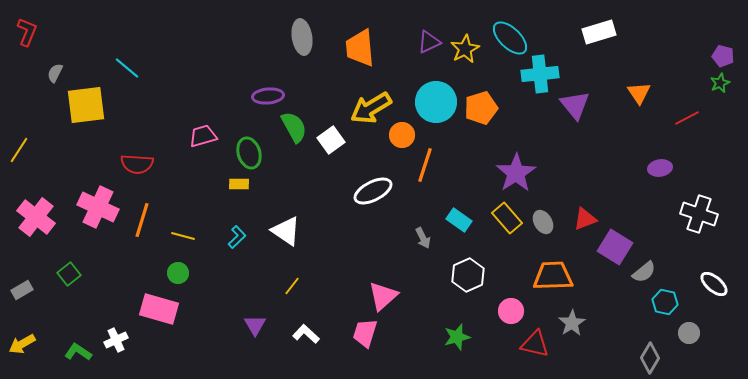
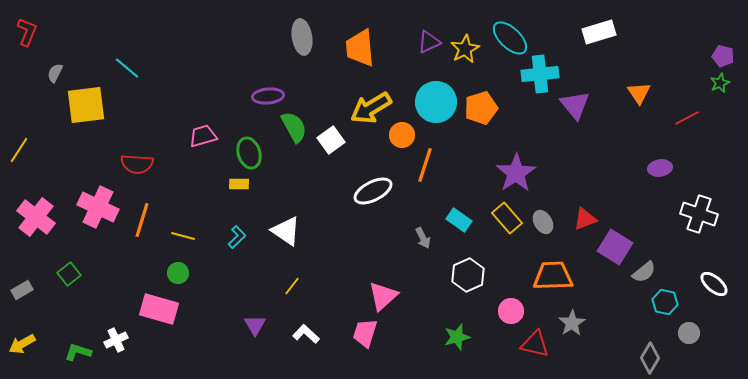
green L-shape at (78, 352): rotated 16 degrees counterclockwise
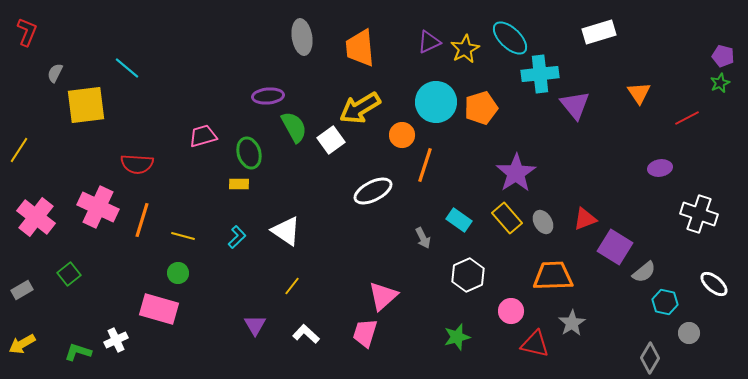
yellow arrow at (371, 108): moved 11 px left
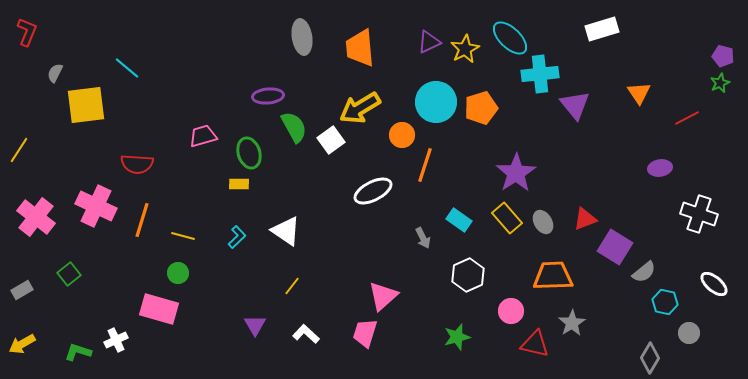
white rectangle at (599, 32): moved 3 px right, 3 px up
pink cross at (98, 207): moved 2 px left, 1 px up
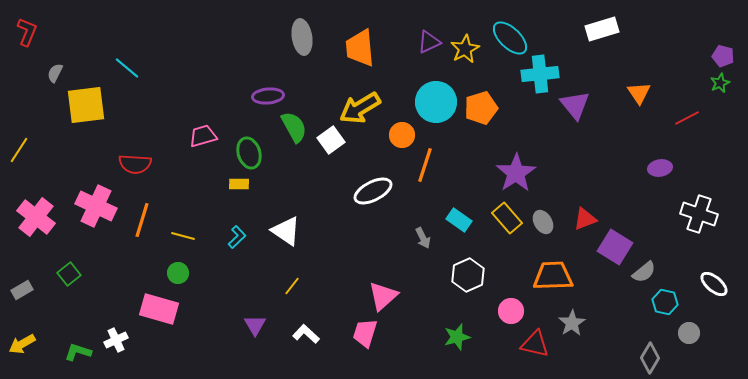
red semicircle at (137, 164): moved 2 px left
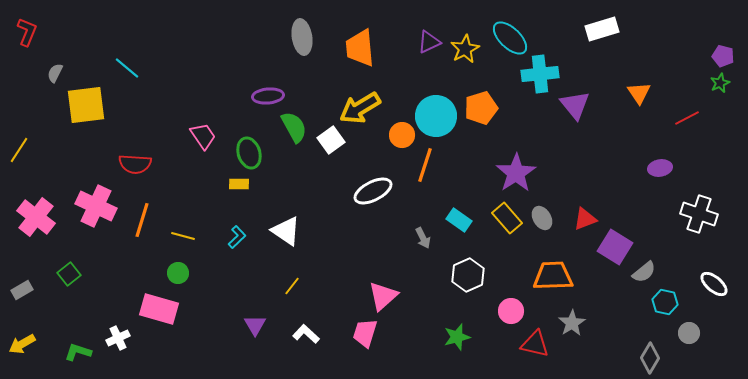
cyan circle at (436, 102): moved 14 px down
pink trapezoid at (203, 136): rotated 72 degrees clockwise
gray ellipse at (543, 222): moved 1 px left, 4 px up
white cross at (116, 340): moved 2 px right, 2 px up
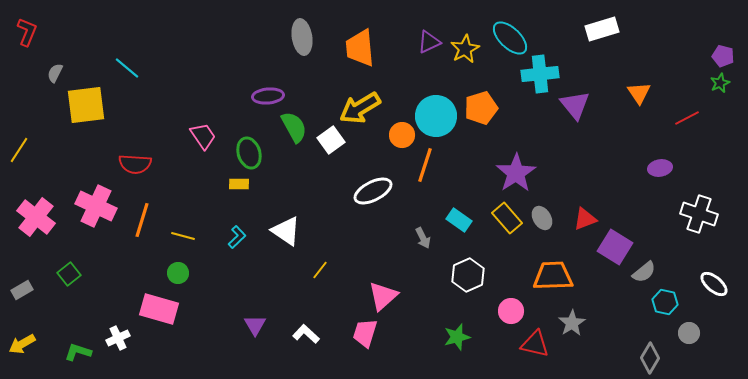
yellow line at (292, 286): moved 28 px right, 16 px up
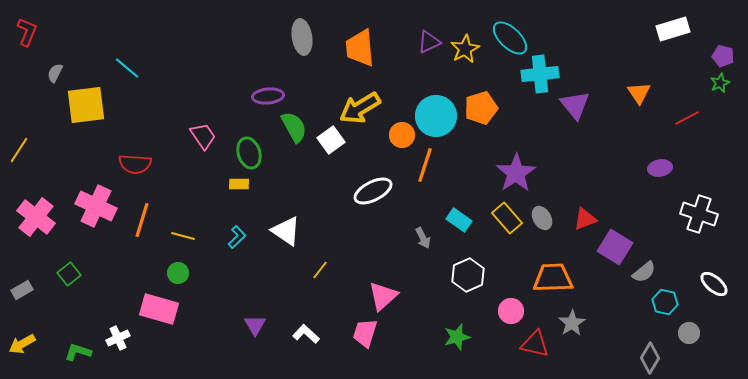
white rectangle at (602, 29): moved 71 px right
orange trapezoid at (553, 276): moved 2 px down
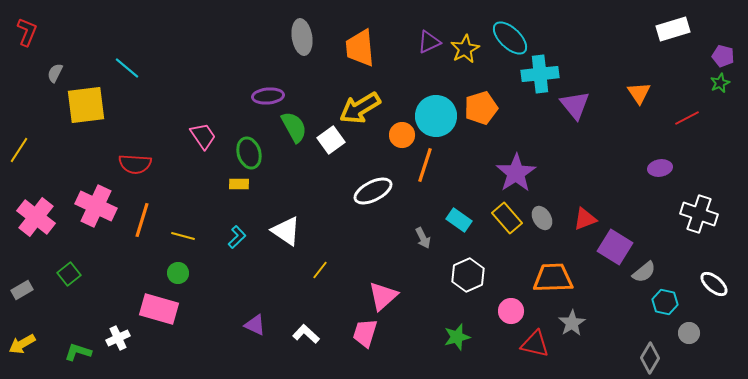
purple triangle at (255, 325): rotated 35 degrees counterclockwise
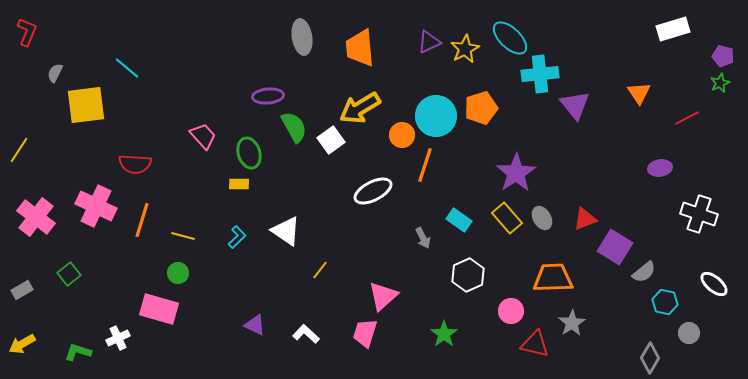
pink trapezoid at (203, 136): rotated 8 degrees counterclockwise
green star at (457, 337): moved 13 px left, 3 px up; rotated 20 degrees counterclockwise
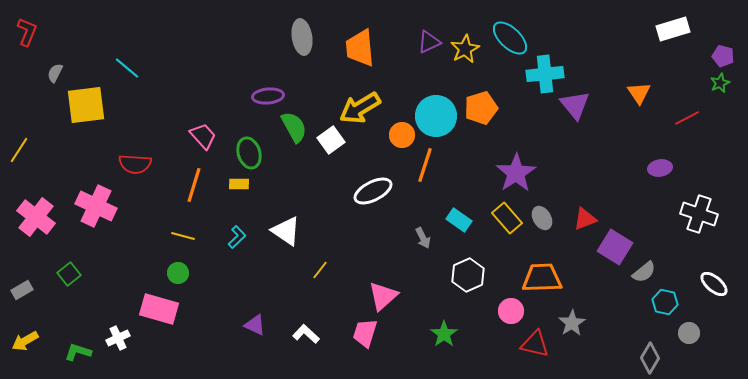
cyan cross at (540, 74): moved 5 px right
orange line at (142, 220): moved 52 px right, 35 px up
orange trapezoid at (553, 278): moved 11 px left
yellow arrow at (22, 344): moved 3 px right, 3 px up
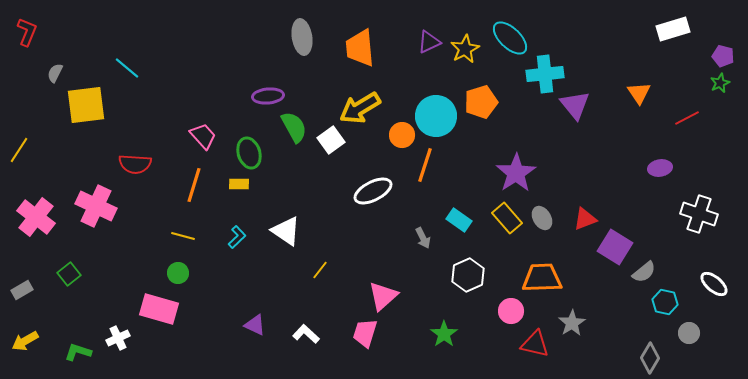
orange pentagon at (481, 108): moved 6 px up
